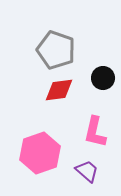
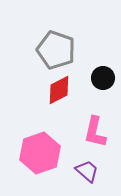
red diamond: rotated 20 degrees counterclockwise
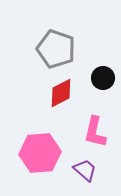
gray pentagon: moved 1 px up
red diamond: moved 2 px right, 3 px down
pink hexagon: rotated 15 degrees clockwise
purple trapezoid: moved 2 px left, 1 px up
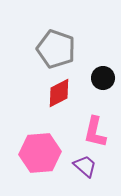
red diamond: moved 2 px left
purple trapezoid: moved 4 px up
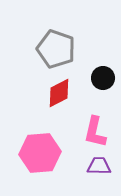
purple trapezoid: moved 14 px right; rotated 40 degrees counterclockwise
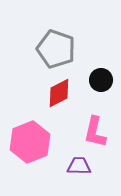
black circle: moved 2 px left, 2 px down
pink hexagon: moved 10 px left, 11 px up; rotated 18 degrees counterclockwise
purple trapezoid: moved 20 px left
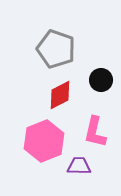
red diamond: moved 1 px right, 2 px down
pink hexagon: moved 14 px right, 1 px up
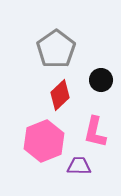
gray pentagon: rotated 18 degrees clockwise
red diamond: rotated 16 degrees counterclockwise
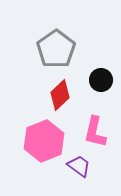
purple trapezoid: rotated 35 degrees clockwise
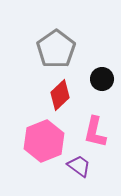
black circle: moved 1 px right, 1 px up
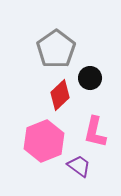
black circle: moved 12 px left, 1 px up
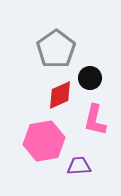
red diamond: rotated 20 degrees clockwise
pink L-shape: moved 12 px up
pink hexagon: rotated 12 degrees clockwise
purple trapezoid: rotated 40 degrees counterclockwise
